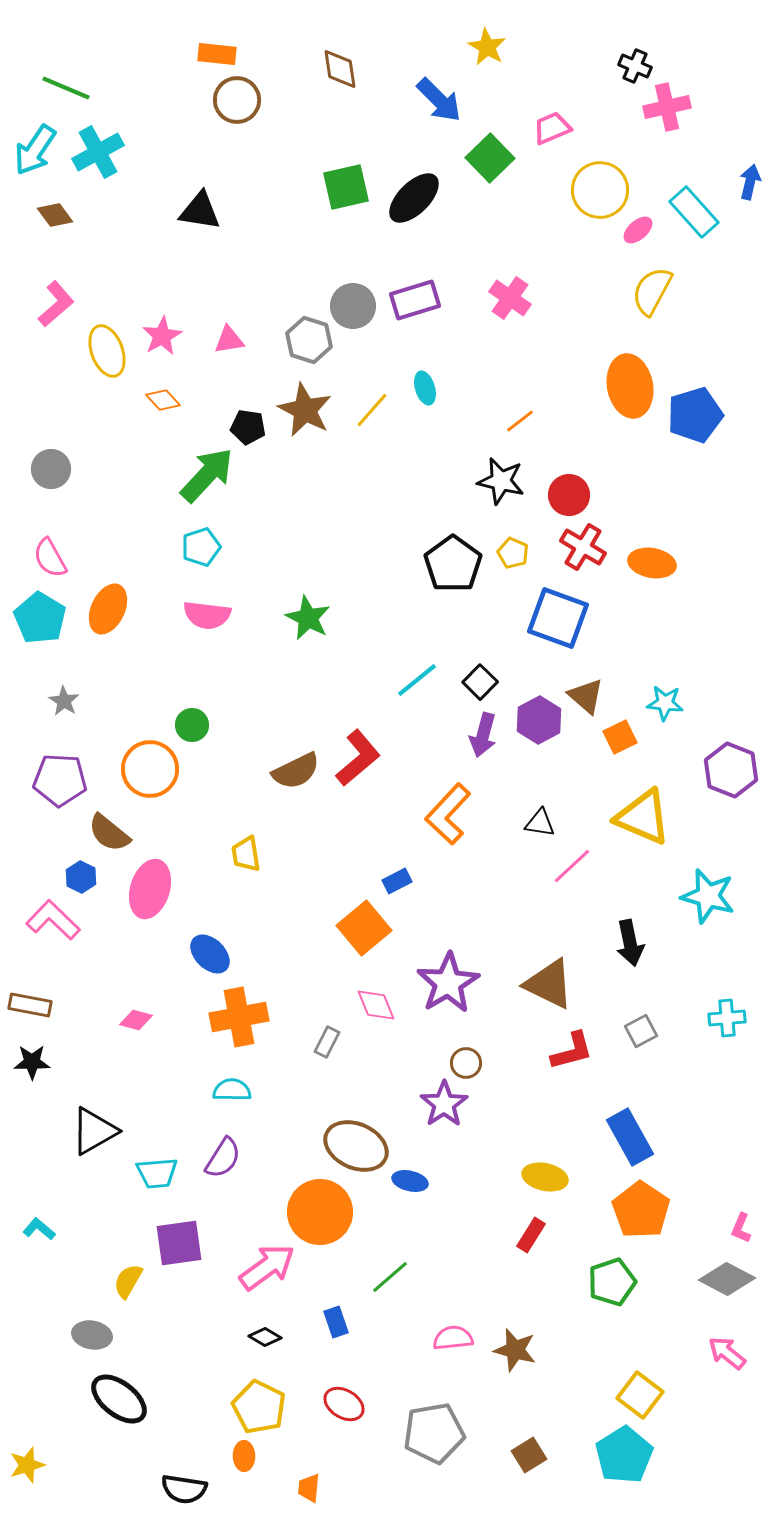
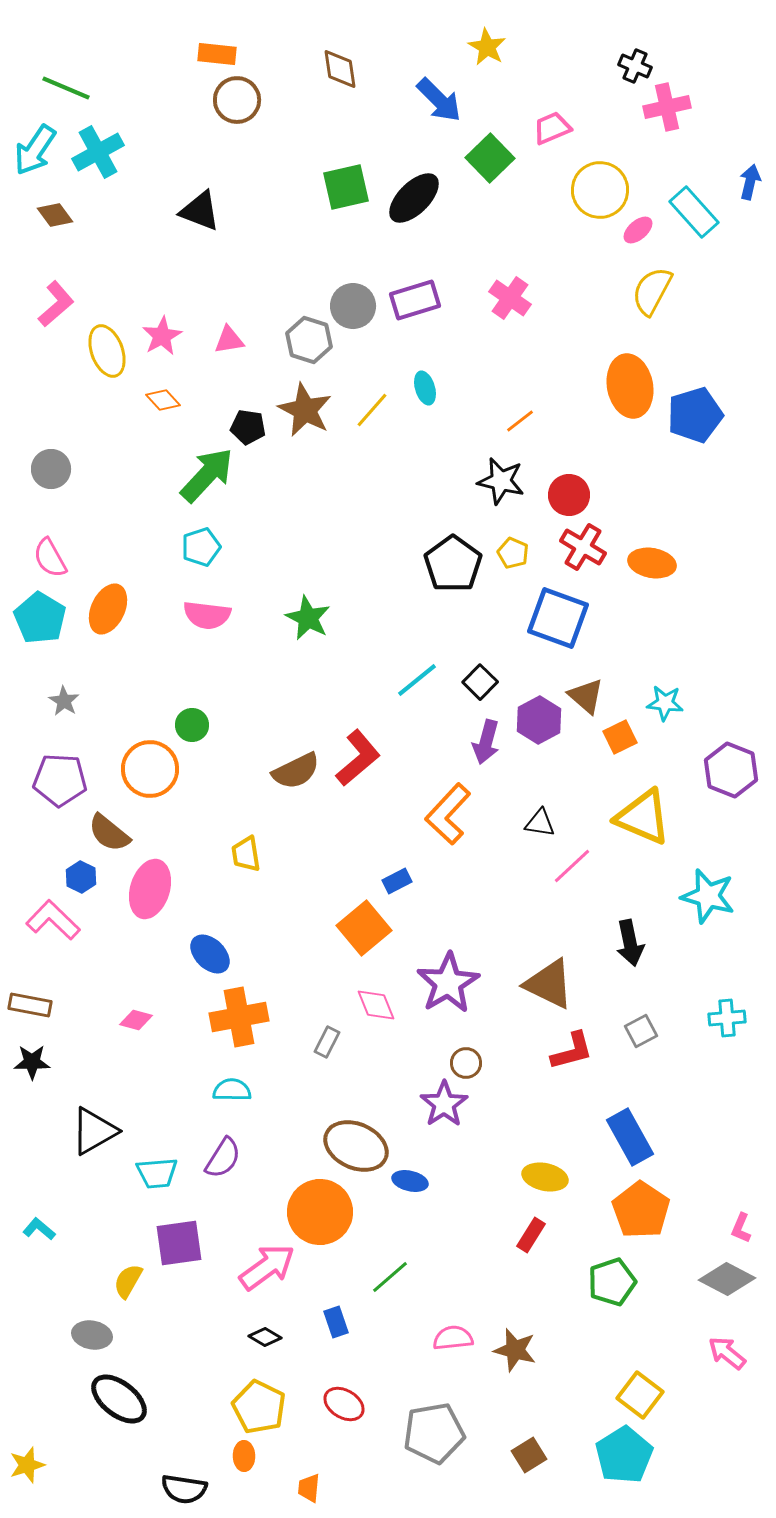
black triangle at (200, 211): rotated 12 degrees clockwise
purple arrow at (483, 735): moved 3 px right, 7 px down
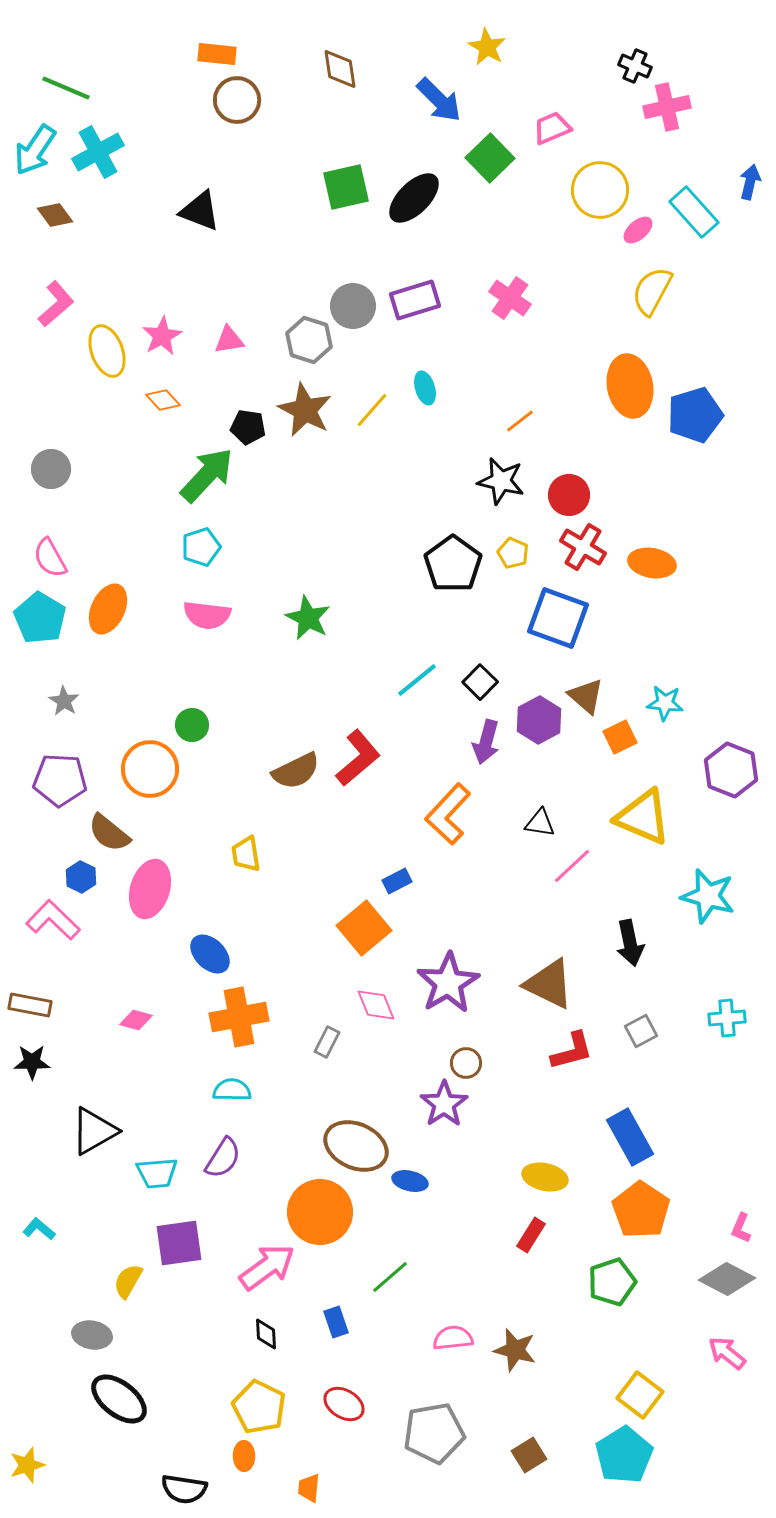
black diamond at (265, 1337): moved 1 px right, 3 px up; rotated 56 degrees clockwise
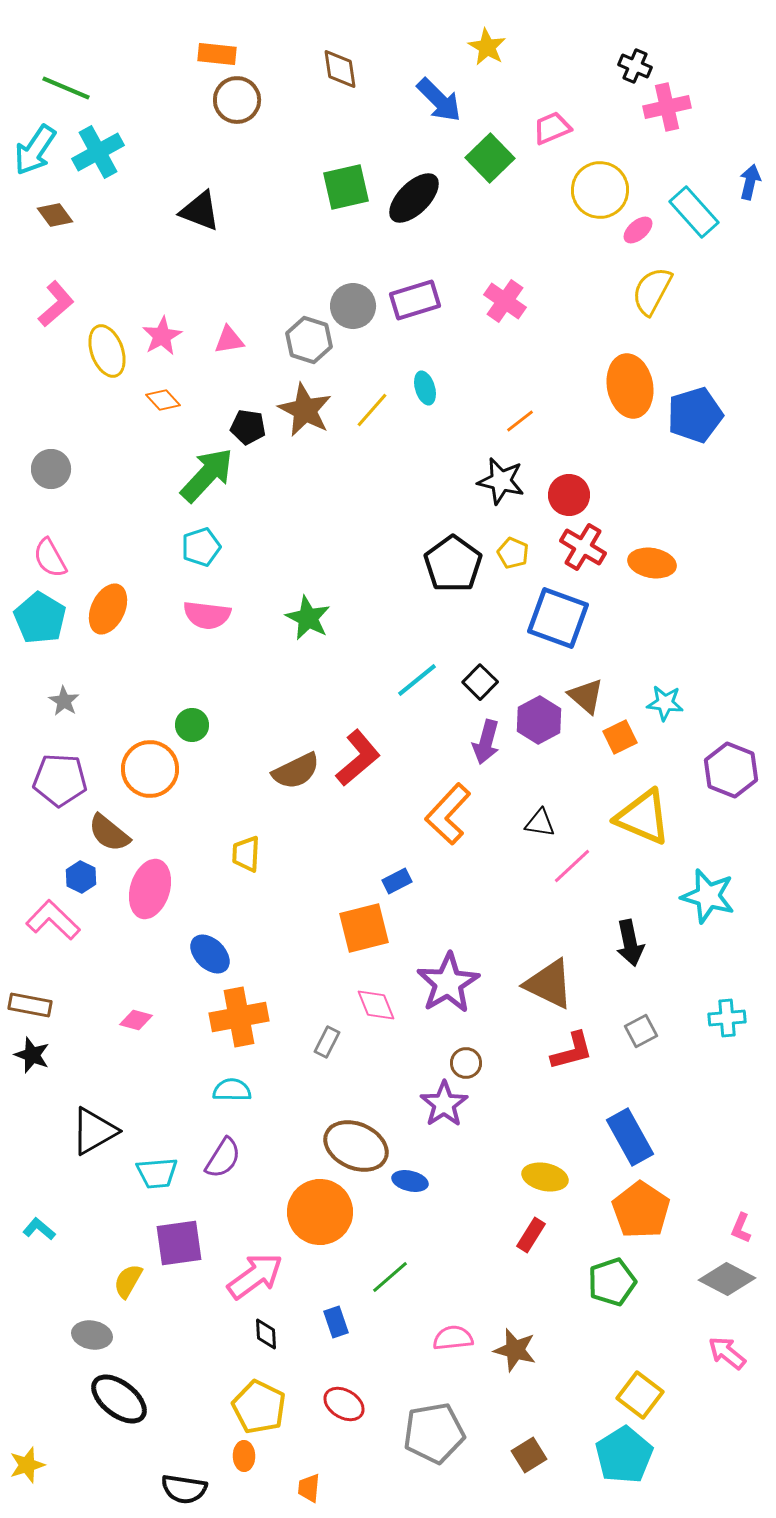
pink cross at (510, 298): moved 5 px left, 3 px down
yellow trapezoid at (246, 854): rotated 12 degrees clockwise
orange square at (364, 928): rotated 26 degrees clockwise
black star at (32, 1062): moved 7 px up; rotated 21 degrees clockwise
pink arrow at (267, 1267): moved 12 px left, 9 px down
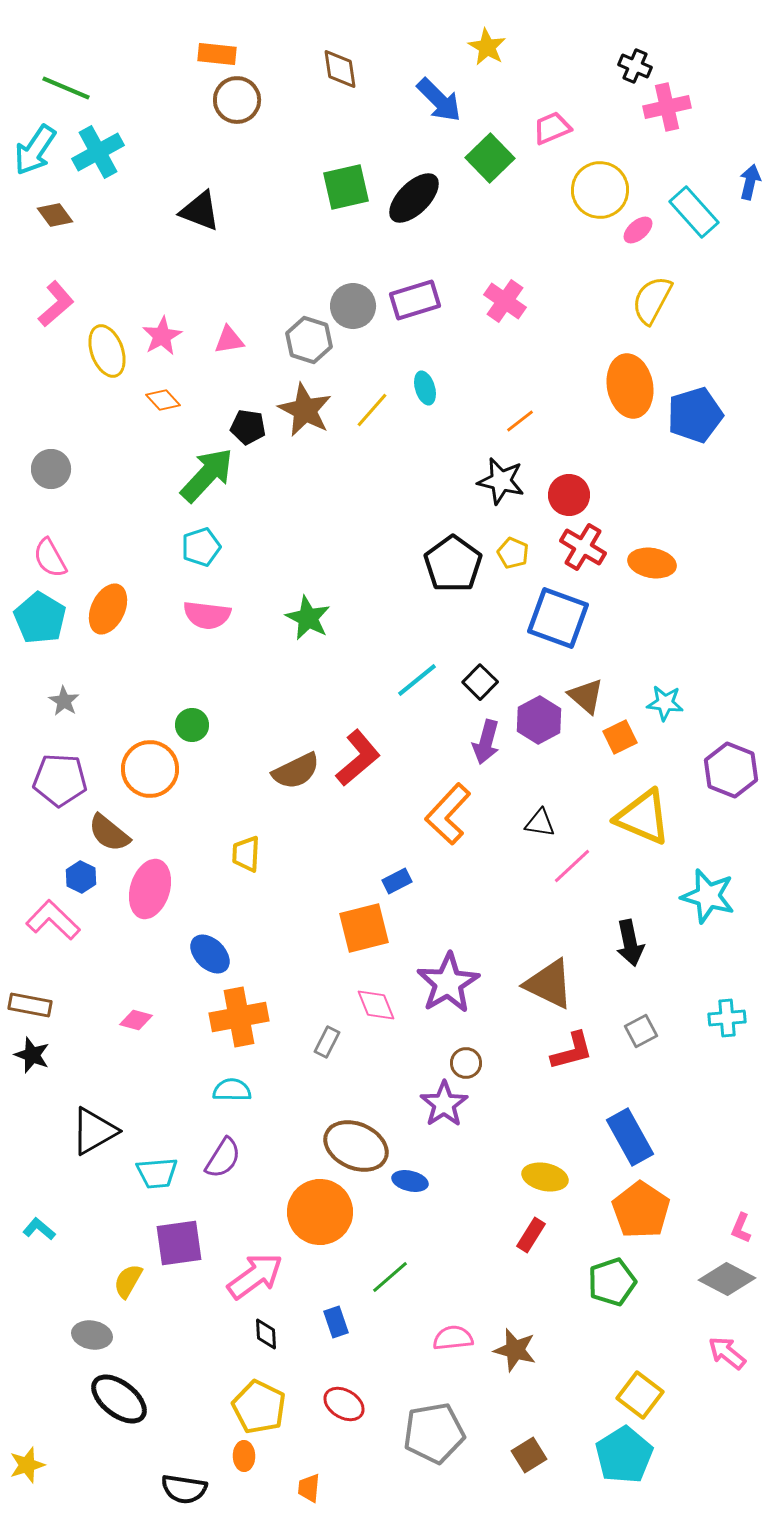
yellow semicircle at (652, 291): moved 9 px down
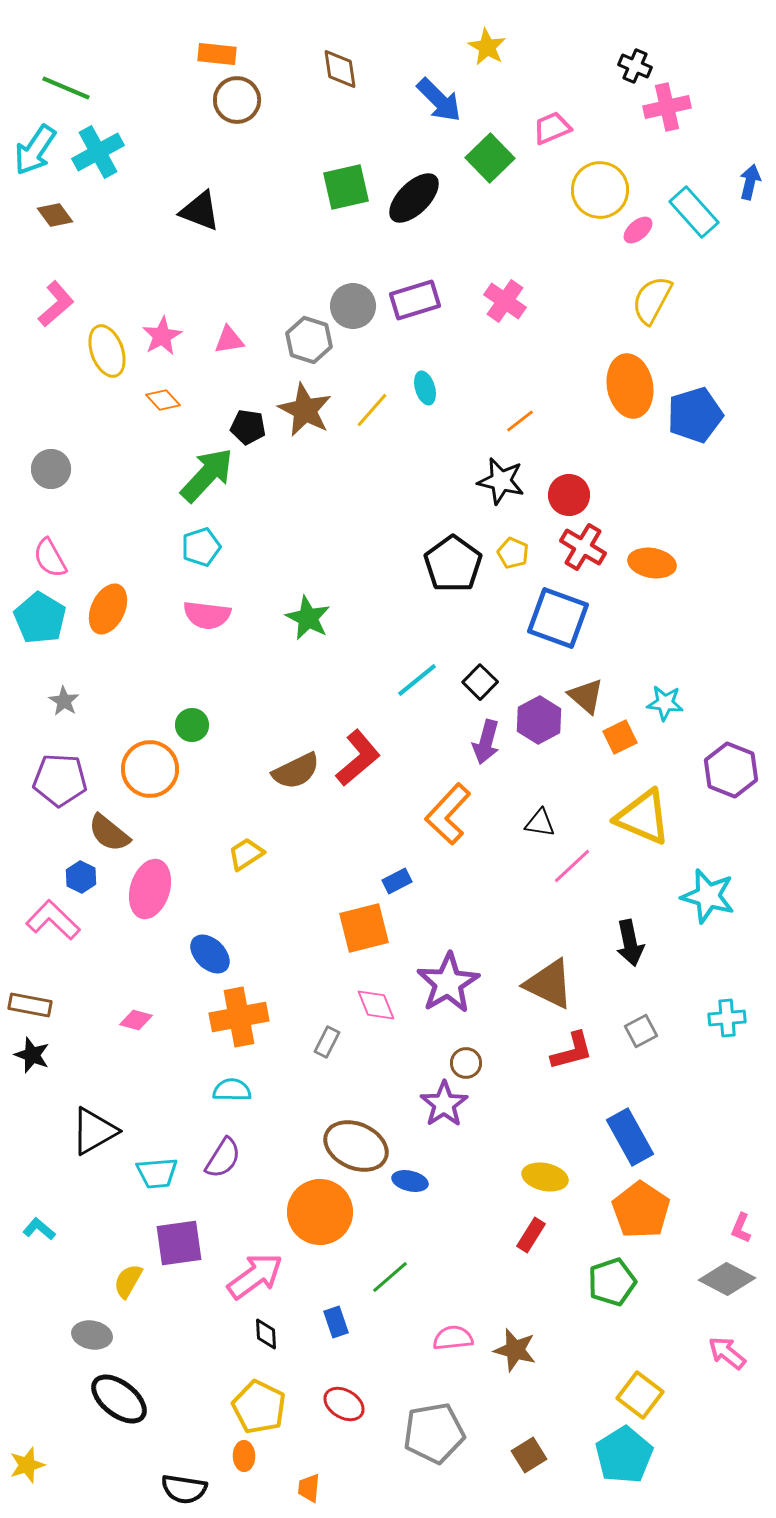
yellow trapezoid at (246, 854): rotated 54 degrees clockwise
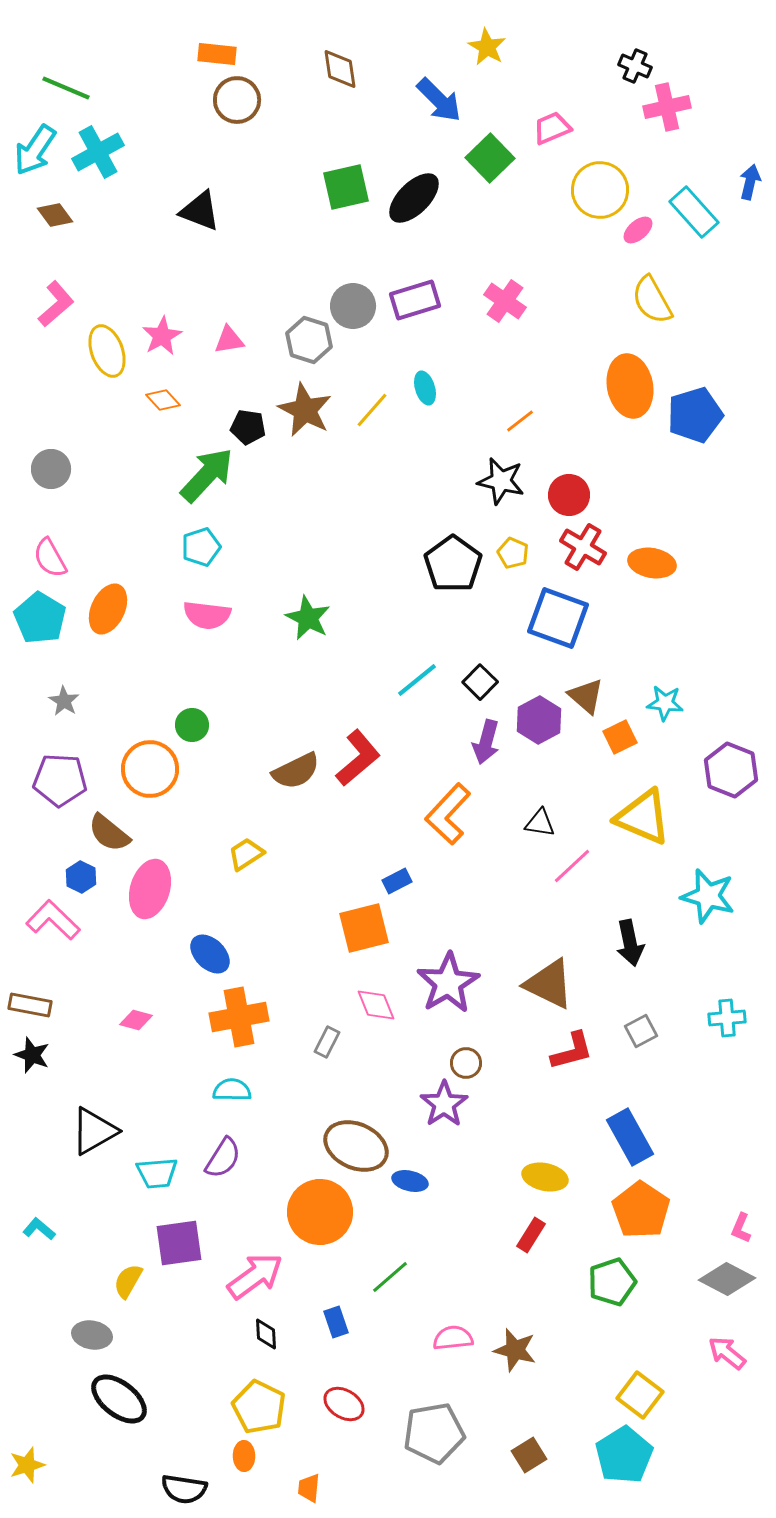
yellow semicircle at (652, 300): rotated 57 degrees counterclockwise
